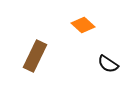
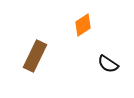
orange diamond: rotated 75 degrees counterclockwise
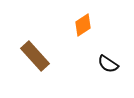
brown rectangle: rotated 68 degrees counterclockwise
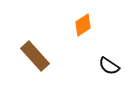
black semicircle: moved 1 px right, 2 px down
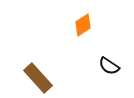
brown rectangle: moved 3 px right, 22 px down
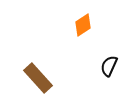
black semicircle: rotated 80 degrees clockwise
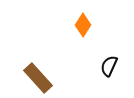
orange diamond: rotated 25 degrees counterclockwise
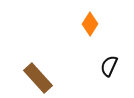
orange diamond: moved 7 px right, 1 px up
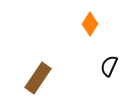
brown rectangle: rotated 76 degrees clockwise
